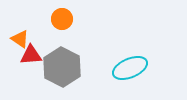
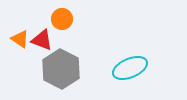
red triangle: moved 11 px right, 15 px up; rotated 25 degrees clockwise
gray hexagon: moved 1 px left, 2 px down
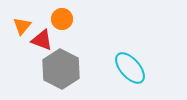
orange triangle: moved 2 px right, 13 px up; rotated 36 degrees clockwise
cyan ellipse: rotated 72 degrees clockwise
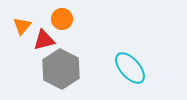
red triangle: moved 2 px right; rotated 35 degrees counterclockwise
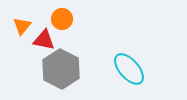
red triangle: rotated 25 degrees clockwise
cyan ellipse: moved 1 px left, 1 px down
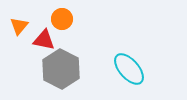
orange triangle: moved 3 px left
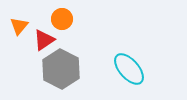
red triangle: rotated 45 degrees counterclockwise
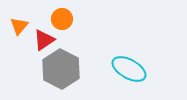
cyan ellipse: rotated 20 degrees counterclockwise
